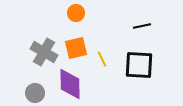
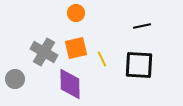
gray circle: moved 20 px left, 14 px up
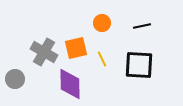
orange circle: moved 26 px right, 10 px down
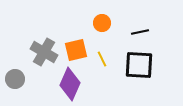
black line: moved 2 px left, 6 px down
orange square: moved 2 px down
purple diamond: rotated 24 degrees clockwise
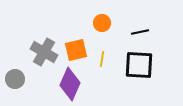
yellow line: rotated 35 degrees clockwise
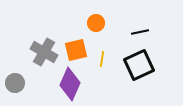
orange circle: moved 6 px left
black square: rotated 28 degrees counterclockwise
gray circle: moved 4 px down
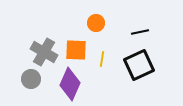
orange square: rotated 15 degrees clockwise
gray circle: moved 16 px right, 4 px up
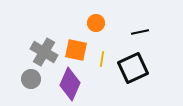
orange square: rotated 10 degrees clockwise
black square: moved 6 px left, 3 px down
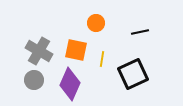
gray cross: moved 5 px left, 1 px up
black square: moved 6 px down
gray circle: moved 3 px right, 1 px down
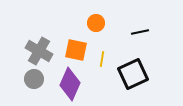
gray circle: moved 1 px up
